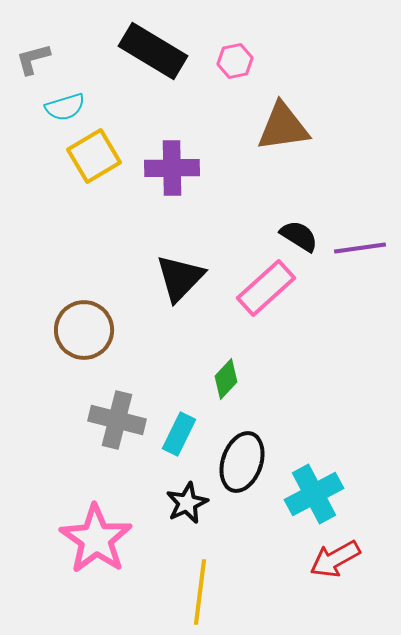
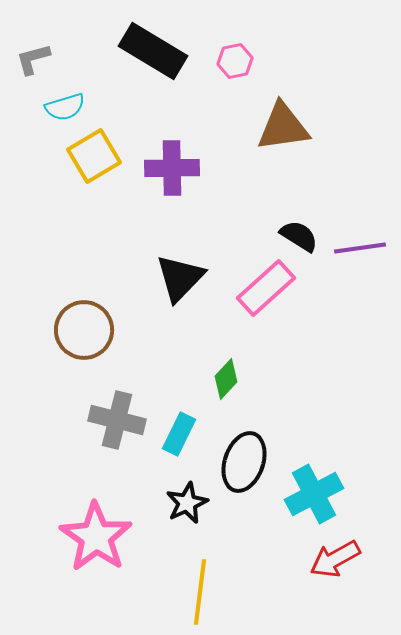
black ellipse: moved 2 px right
pink star: moved 2 px up
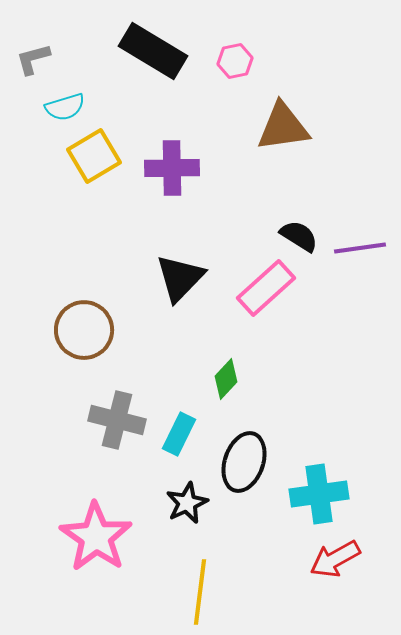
cyan cross: moved 5 px right; rotated 20 degrees clockwise
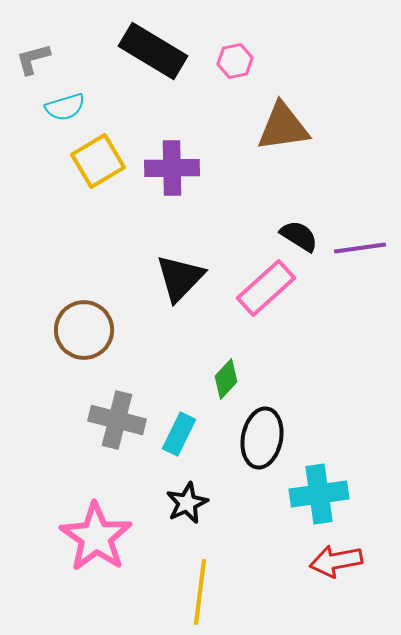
yellow square: moved 4 px right, 5 px down
black ellipse: moved 18 px right, 24 px up; rotated 8 degrees counterclockwise
red arrow: moved 1 px right, 2 px down; rotated 18 degrees clockwise
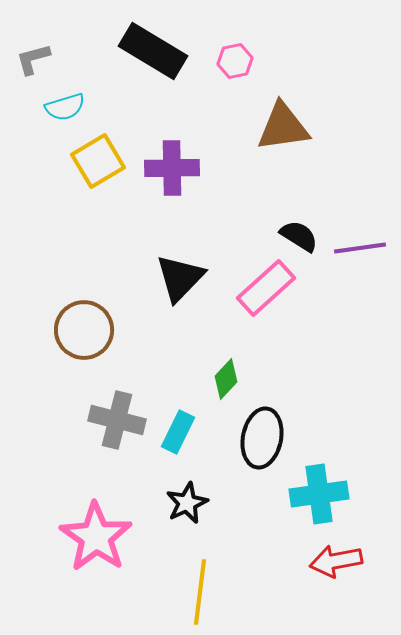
cyan rectangle: moved 1 px left, 2 px up
